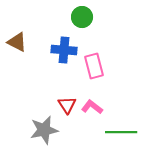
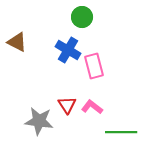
blue cross: moved 4 px right; rotated 25 degrees clockwise
gray star: moved 5 px left, 9 px up; rotated 20 degrees clockwise
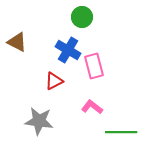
red triangle: moved 13 px left, 24 px up; rotated 36 degrees clockwise
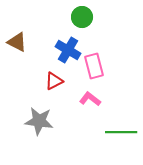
pink L-shape: moved 2 px left, 8 px up
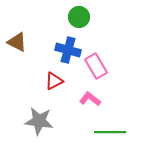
green circle: moved 3 px left
blue cross: rotated 15 degrees counterclockwise
pink rectangle: moved 2 px right; rotated 15 degrees counterclockwise
green line: moved 11 px left
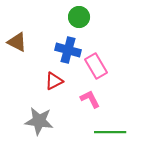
pink L-shape: rotated 25 degrees clockwise
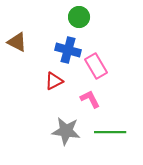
gray star: moved 27 px right, 10 px down
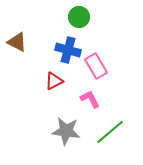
green line: rotated 40 degrees counterclockwise
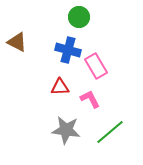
red triangle: moved 6 px right, 6 px down; rotated 24 degrees clockwise
gray star: moved 1 px up
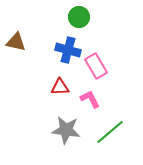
brown triangle: moved 1 px left; rotated 15 degrees counterclockwise
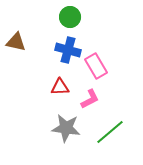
green circle: moved 9 px left
pink L-shape: rotated 90 degrees clockwise
gray star: moved 2 px up
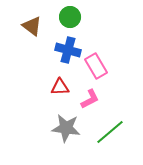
brown triangle: moved 16 px right, 16 px up; rotated 25 degrees clockwise
